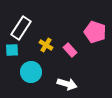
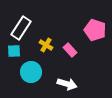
pink pentagon: moved 2 px up
cyan square: moved 2 px right, 1 px down
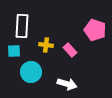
white rectangle: moved 1 px right, 2 px up; rotated 30 degrees counterclockwise
yellow cross: rotated 24 degrees counterclockwise
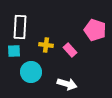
white rectangle: moved 2 px left, 1 px down
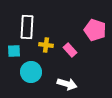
white rectangle: moved 7 px right
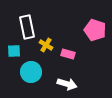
white rectangle: rotated 15 degrees counterclockwise
yellow cross: rotated 24 degrees clockwise
pink rectangle: moved 2 px left, 4 px down; rotated 32 degrees counterclockwise
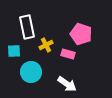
pink pentagon: moved 14 px left, 4 px down
yellow cross: rotated 32 degrees clockwise
white arrow: rotated 18 degrees clockwise
